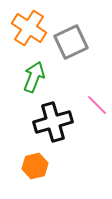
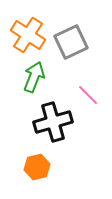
orange cross: moved 1 px left, 7 px down
pink line: moved 9 px left, 10 px up
orange hexagon: moved 2 px right, 1 px down
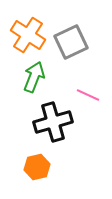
pink line: rotated 20 degrees counterclockwise
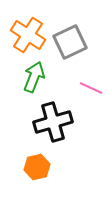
gray square: moved 1 px left
pink line: moved 3 px right, 7 px up
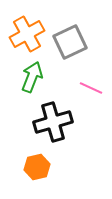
orange cross: moved 1 px left, 1 px up; rotated 28 degrees clockwise
green arrow: moved 2 px left
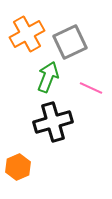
green arrow: moved 16 px right
orange hexagon: moved 19 px left; rotated 10 degrees counterclockwise
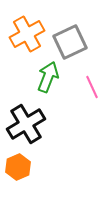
pink line: moved 1 px right, 1 px up; rotated 40 degrees clockwise
black cross: moved 27 px left, 2 px down; rotated 15 degrees counterclockwise
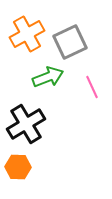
green arrow: rotated 48 degrees clockwise
orange hexagon: rotated 25 degrees clockwise
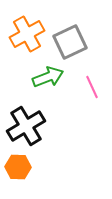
black cross: moved 2 px down
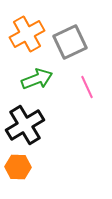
green arrow: moved 11 px left, 2 px down
pink line: moved 5 px left
black cross: moved 1 px left, 1 px up
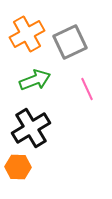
green arrow: moved 2 px left, 1 px down
pink line: moved 2 px down
black cross: moved 6 px right, 3 px down
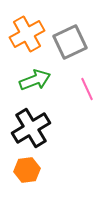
orange hexagon: moved 9 px right, 3 px down; rotated 10 degrees counterclockwise
